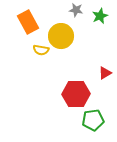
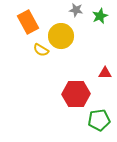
yellow semicircle: rotated 21 degrees clockwise
red triangle: rotated 32 degrees clockwise
green pentagon: moved 6 px right
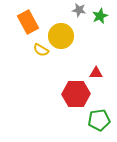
gray star: moved 3 px right
red triangle: moved 9 px left
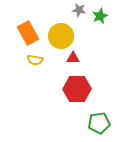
orange rectangle: moved 11 px down
yellow semicircle: moved 6 px left, 10 px down; rotated 21 degrees counterclockwise
red triangle: moved 23 px left, 15 px up
red hexagon: moved 1 px right, 5 px up
green pentagon: moved 3 px down
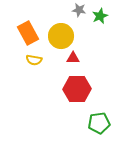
yellow semicircle: moved 1 px left
